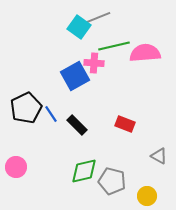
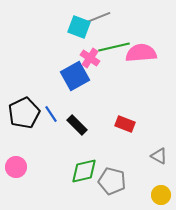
cyan square: rotated 15 degrees counterclockwise
green line: moved 1 px down
pink semicircle: moved 4 px left
pink cross: moved 4 px left, 5 px up; rotated 30 degrees clockwise
black pentagon: moved 2 px left, 5 px down
yellow circle: moved 14 px right, 1 px up
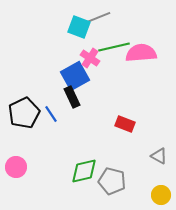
black rectangle: moved 5 px left, 28 px up; rotated 20 degrees clockwise
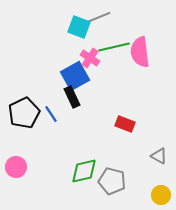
pink semicircle: moved 1 px left, 1 px up; rotated 92 degrees counterclockwise
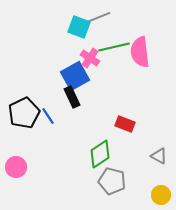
blue line: moved 3 px left, 2 px down
green diamond: moved 16 px right, 17 px up; rotated 20 degrees counterclockwise
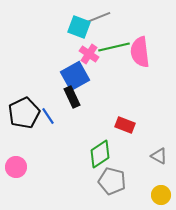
pink cross: moved 1 px left, 4 px up
red rectangle: moved 1 px down
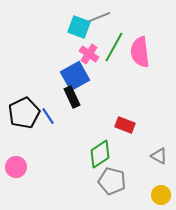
green line: rotated 48 degrees counterclockwise
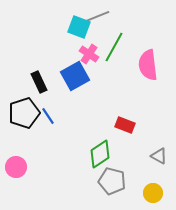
gray line: moved 1 px left, 1 px up
pink semicircle: moved 8 px right, 13 px down
black rectangle: moved 33 px left, 15 px up
black pentagon: rotated 8 degrees clockwise
yellow circle: moved 8 px left, 2 px up
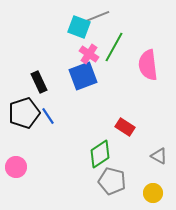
blue square: moved 8 px right; rotated 8 degrees clockwise
red rectangle: moved 2 px down; rotated 12 degrees clockwise
